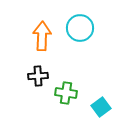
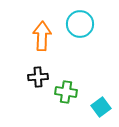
cyan circle: moved 4 px up
black cross: moved 1 px down
green cross: moved 1 px up
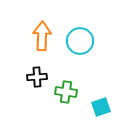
cyan circle: moved 17 px down
black cross: moved 1 px left
cyan square: rotated 18 degrees clockwise
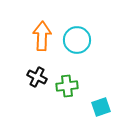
cyan circle: moved 3 px left, 1 px up
black cross: rotated 30 degrees clockwise
green cross: moved 1 px right, 6 px up; rotated 15 degrees counterclockwise
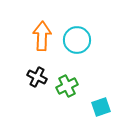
green cross: rotated 20 degrees counterclockwise
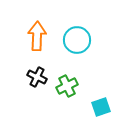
orange arrow: moved 5 px left
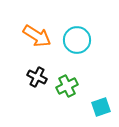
orange arrow: rotated 120 degrees clockwise
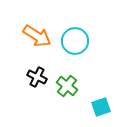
cyan circle: moved 2 px left, 1 px down
green cross: rotated 25 degrees counterclockwise
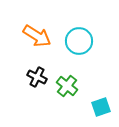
cyan circle: moved 4 px right
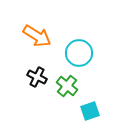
cyan circle: moved 12 px down
cyan square: moved 11 px left, 4 px down
